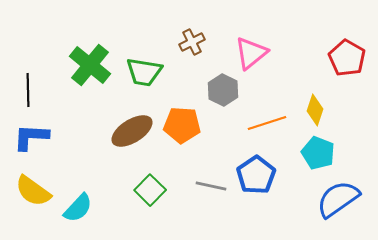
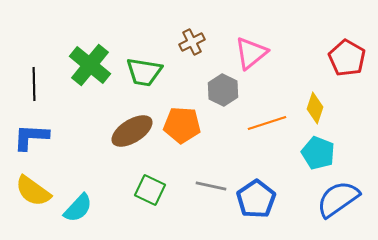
black line: moved 6 px right, 6 px up
yellow diamond: moved 2 px up
blue pentagon: moved 24 px down
green square: rotated 20 degrees counterclockwise
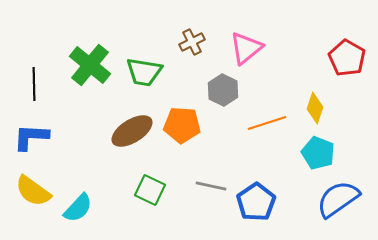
pink triangle: moved 5 px left, 5 px up
blue pentagon: moved 3 px down
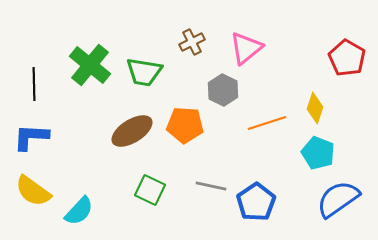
orange pentagon: moved 3 px right
cyan semicircle: moved 1 px right, 3 px down
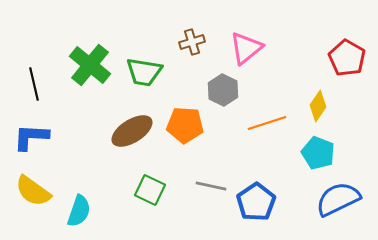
brown cross: rotated 10 degrees clockwise
black line: rotated 12 degrees counterclockwise
yellow diamond: moved 3 px right, 2 px up; rotated 16 degrees clockwise
blue semicircle: rotated 9 degrees clockwise
cyan semicircle: rotated 24 degrees counterclockwise
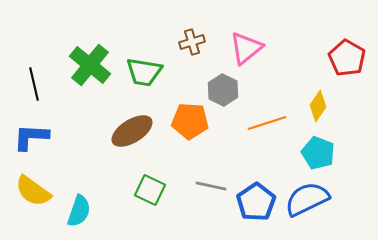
orange pentagon: moved 5 px right, 4 px up
blue semicircle: moved 31 px left
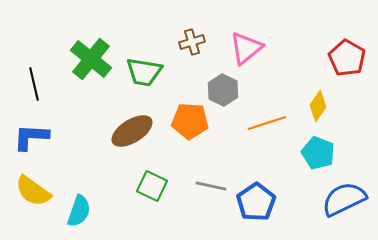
green cross: moved 1 px right, 6 px up
green square: moved 2 px right, 4 px up
blue semicircle: moved 37 px right
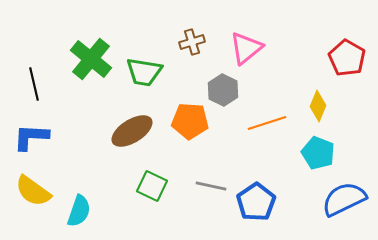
yellow diamond: rotated 12 degrees counterclockwise
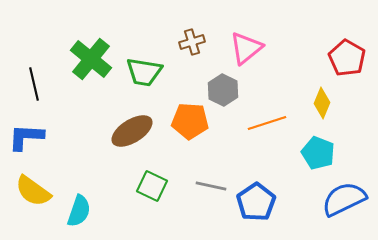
yellow diamond: moved 4 px right, 3 px up
blue L-shape: moved 5 px left
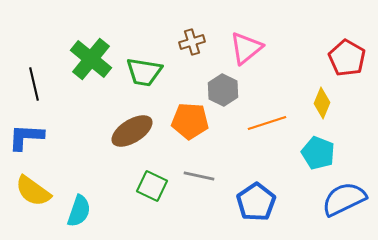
gray line: moved 12 px left, 10 px up
